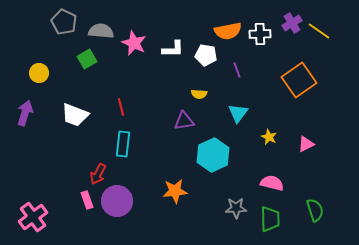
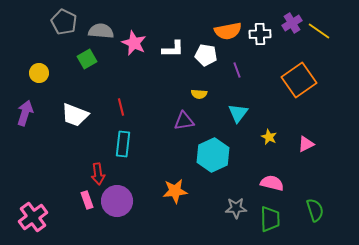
red arrow: rotated 35 degrees counterclockwise
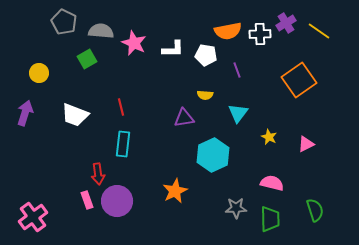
purple cross: moved 6 px left
yellow semicircle: moved 6 px right, 1 px down
purple triangle: moved 3 px up
orange star: rotated 20 degrees counterclockwise
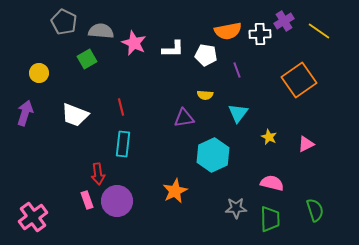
purple cross: moved 2 px left, 2 px up
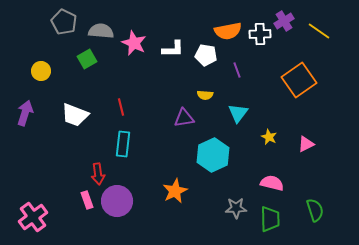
yellow circle: moved 2 px right, 2 px up
